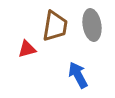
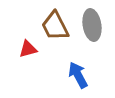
brown trapezoid: rotated 144 degrees clockwise
red triangle: moved 1 px right
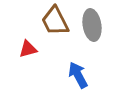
brown trapezoid: moved 5 px up
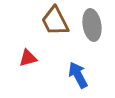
red triangle: moved 9 px down
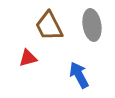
brown trapezoid: moved 6 px left, 5 px down
blue arrow: moved 1 px right
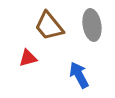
brown trapezoid: rotated 12 degrees counterclockwise
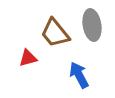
brown trapezoid: moved 6 px right, 7 px down
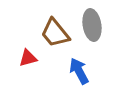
blue arrow: moved 4 px up
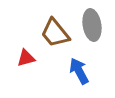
red triangle: moved 2 px left
